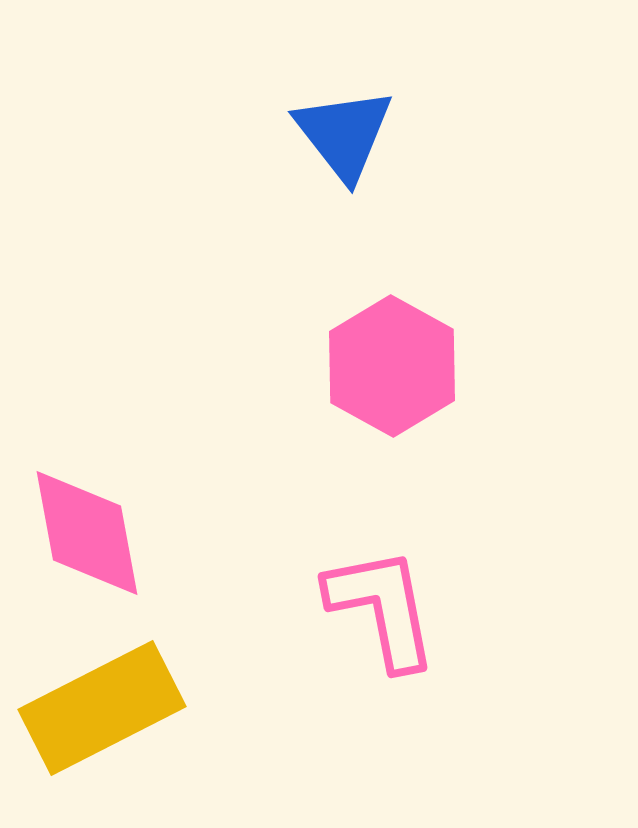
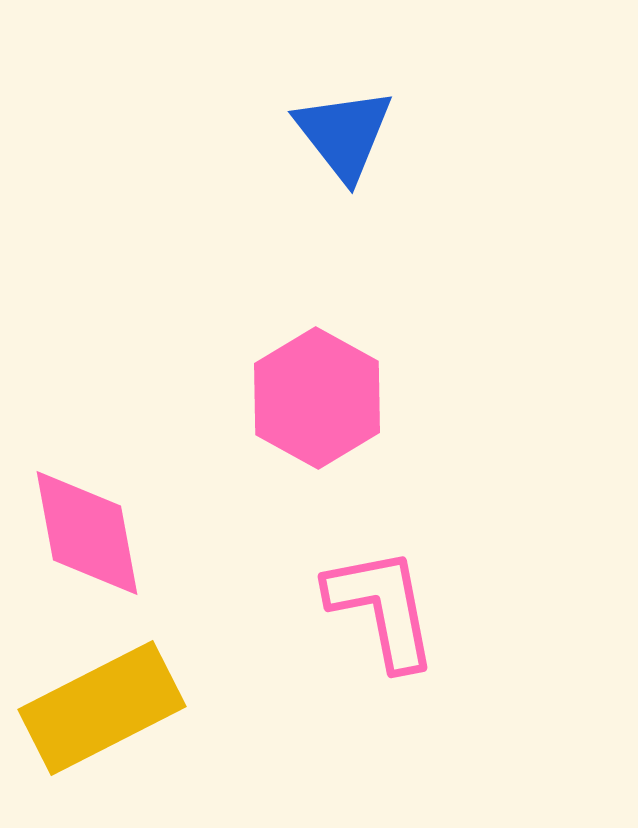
pink hexagon: moved 75 px left, 32 px down
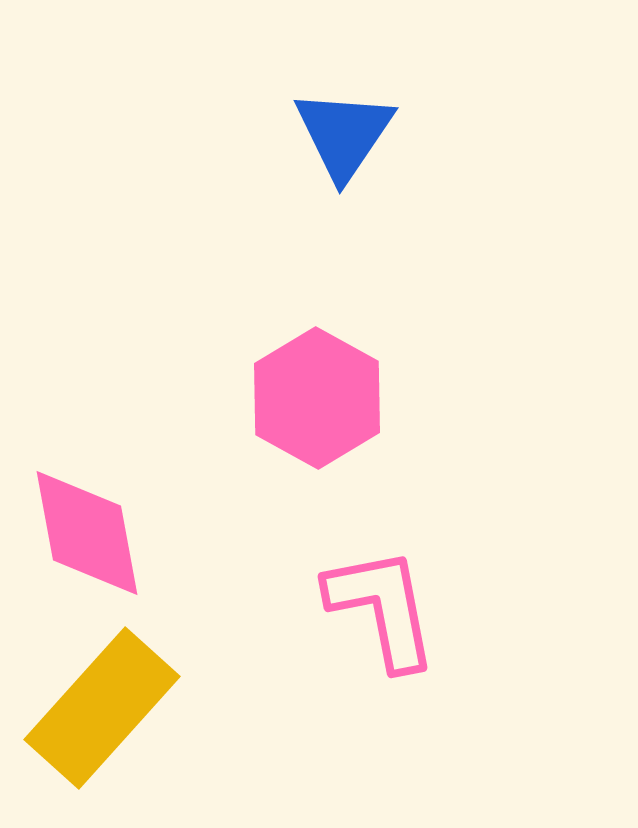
blue triangle: rotated 12 degrees clockwise
yellow rectangle: rotated 21 degrees counterclockwise
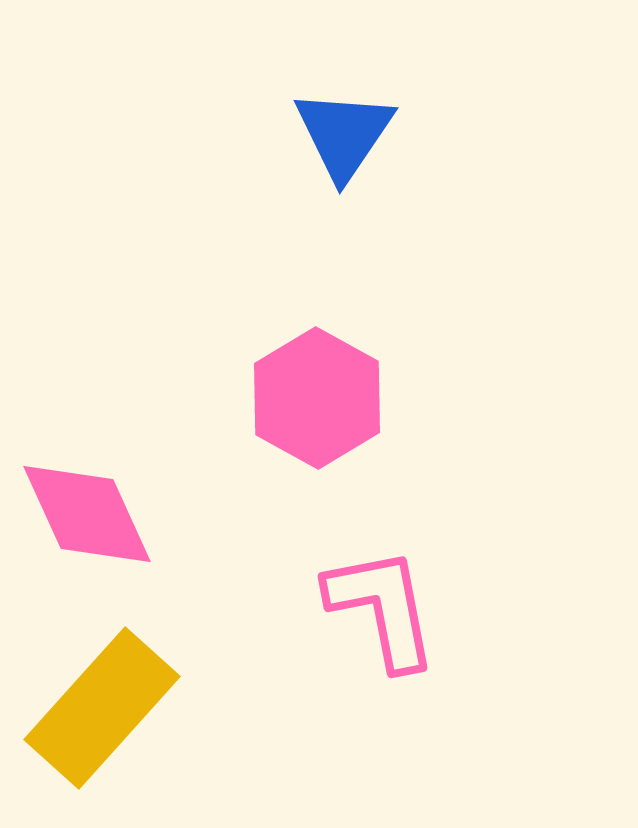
pink diamond: moved 19 px up; rotated 14 degrees counterclockwise
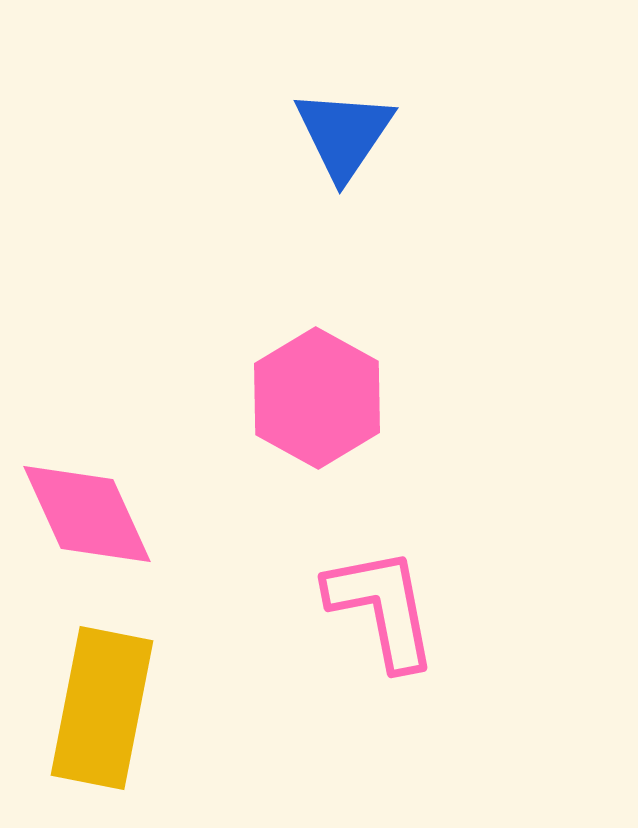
yellow rectangle: rotated 31 degrees counterclockwise
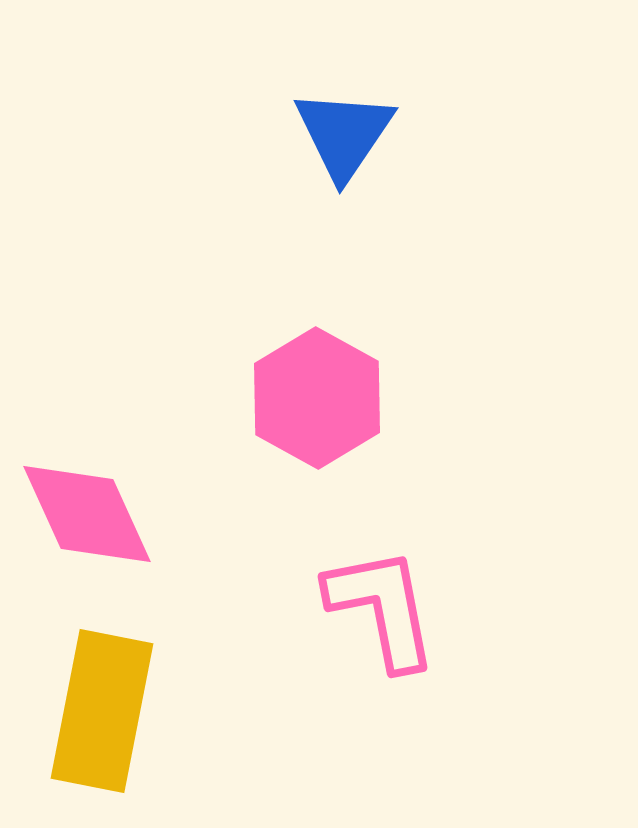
yellow rectangle: moved 3 px down
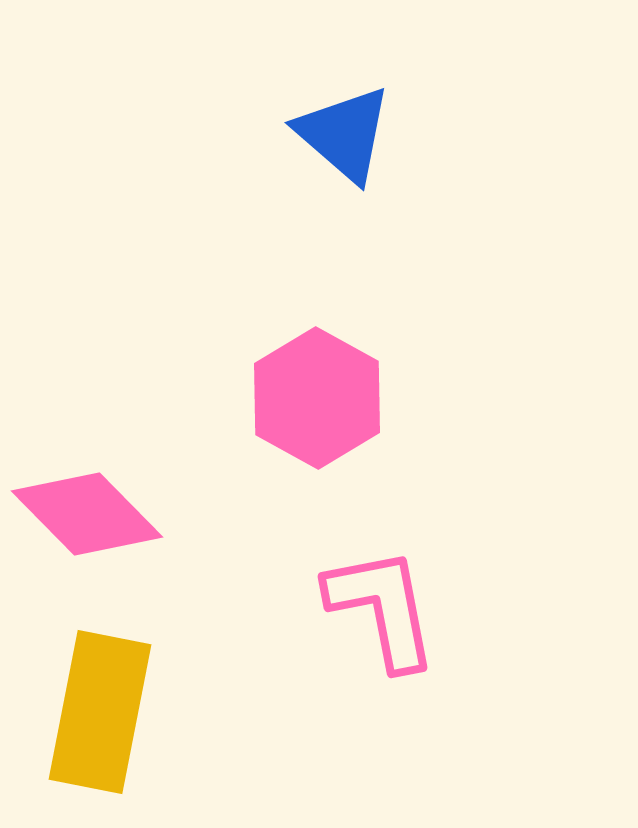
blue triangle: rotated 23 degrees counterclockwise
pink diamond: rotated 20 degrees counterclockwise
yellow rectangle: moved 2 px left, 1 px down
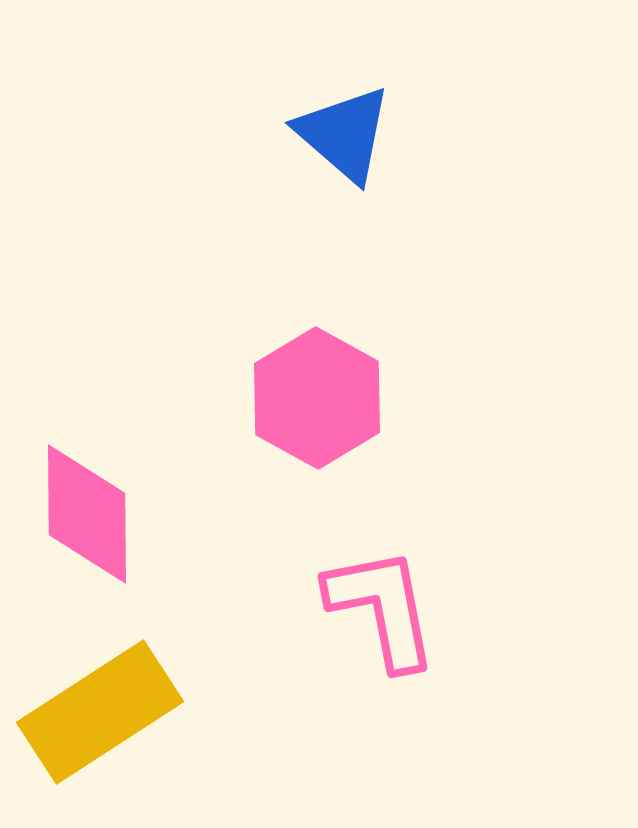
pink diamond: rotated 44 degrees clockwise
yellow rectangle: rotated 46 degrees clockwise
